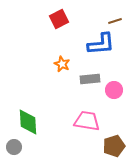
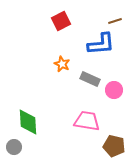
red square: moved 2 px right, 2 px down
gray rectangle: rotated 30 degrees clockwise
brown pentagon: rotated 30 degrees clockwise
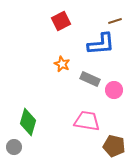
green diamond: rotated 20 degrees clockwise
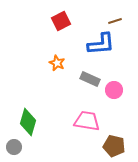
orange star: moved 5 px left, 1 px up
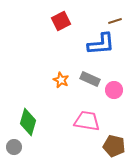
orange star: moved 4 px right, 17 px down
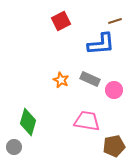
brown pentagon: rotated 25 degrees counterclockwise
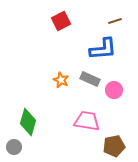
blue L-shape: moved 2 px right, 5 px down
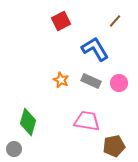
brown line: rotated 32 degrees counterclockwise
blue L-shape: moved 8 px left; rotated 116 degrees counterclockwise
gray rectangle: moved 1 px right, 2 px down
pink circle: moved 5 px right, 7 px up
gray circle: moved 2 px down
